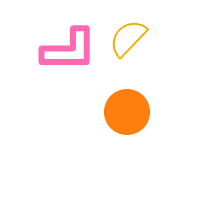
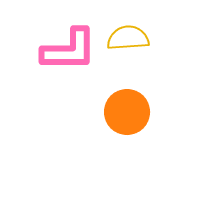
yellow semicircle: rotated 42 degrees clockwise
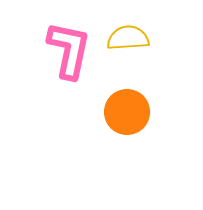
pink L-shape: rotated 78 degrees counterclockwise
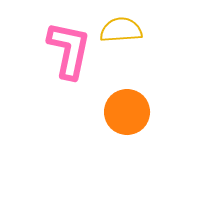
yellow semicircle: moved 7 px left, 8 px up
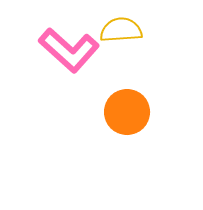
pink L-shape: rotated 120 degrees clockwise
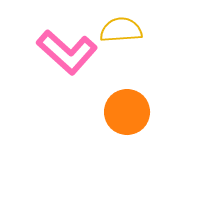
pink L-shape: moved 2 px left, 2 px down
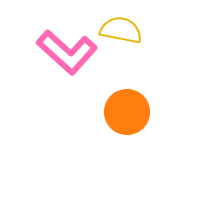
yellow semicircle: rotated 15 degrees clockwise
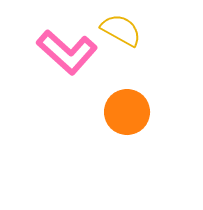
yellow semicircle: rotated 18 degrees clockwise
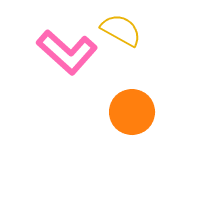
orange circle: moved 5 px right
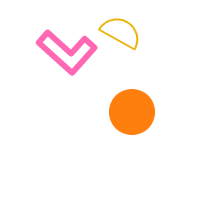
yellow semicircle: moved 2 px down
